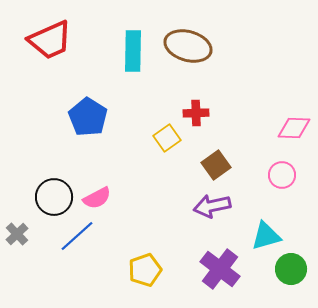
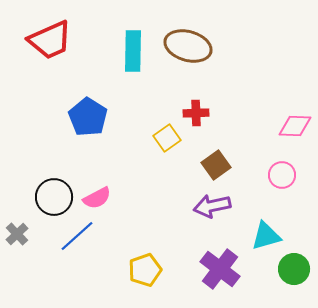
pink diamond: moved 1 px right, 2 px up
green circle: moved 3 px right
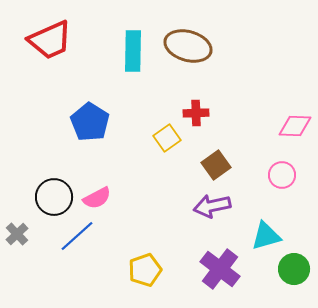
blue pentagon: moved 2 px right, 5 px down
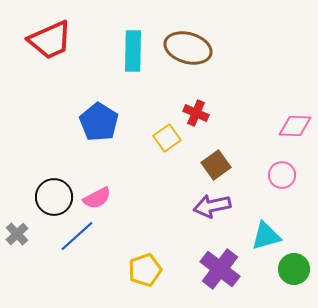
brown ellipse: moved 2 px down
red cross: rotated 25 degrees clockwise
blue pentagon: moved 9 px right
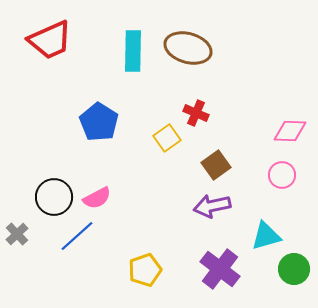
pink diamond: moved 5 px left, 5 px down
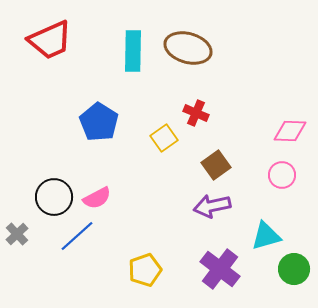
yellow square: moved 3 px left
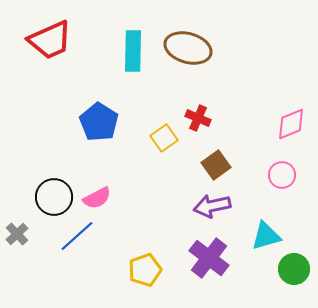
red cross: moved 2 px right, 5 px down
pink diamond: moved 1 px right, 7 px up; rotated 24 degrees counterclockwise
purple cross: moved 11 px left, 11 px up
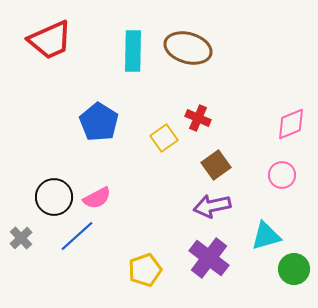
gray cross: moved 4 px right, 4 px down
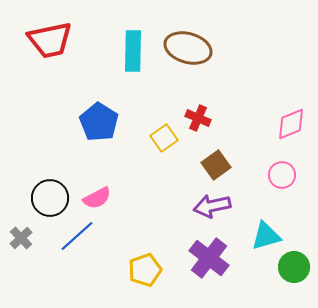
red trapezoid: rotated 12 degrees clockwise
black circle: moved 4 px left, 1 px down
green circle: moved 2 px up
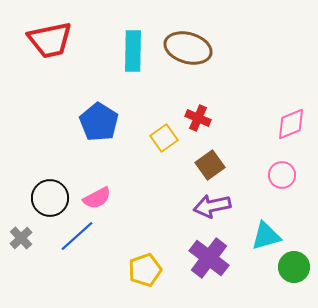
brown square: moved 6 px left
